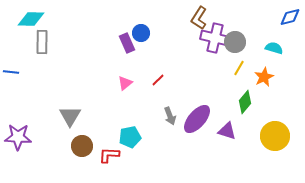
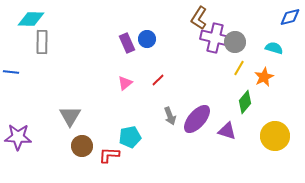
blue circle: moved 6 px right, 6 px down
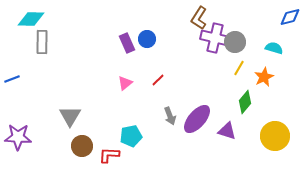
blue line: moved 1 px right, 7 px down; rotated 28 degrees counterclockwise
cyan pentagon: moved 1 px right, 1 px up
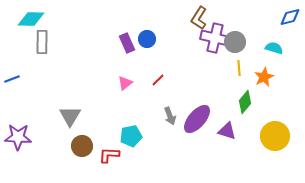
yellow line: rotated 35 degrees counterclockwise
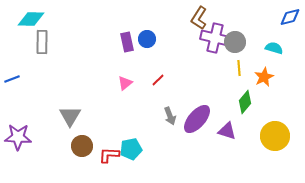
purple rectangle: moved 1 px up; rotated 12 degrees clockwise
cyan pentagon: moved 13 px down
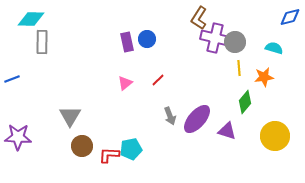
orange star: rotated 18 degrees clockwise
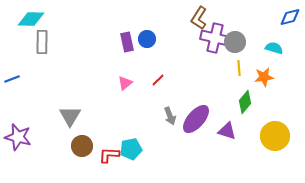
purple ellipse: moved 1 px left
purple star: rotated 12 degrees clockwise
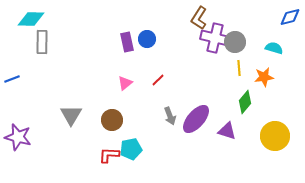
gray triangle: moved 1 px right, 1 px up
brown circle: moved 30 px right, 26 px up
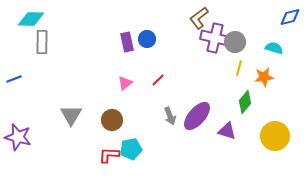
brown L-shape: rotated 20 degrees clockwise
yellow line: rotated 21 degrees clockwise
blue line: moved 2 px right
purple ellipse: moved 1 px right, 3 px up
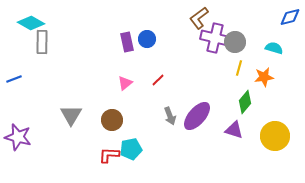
cyan diamond: moved 4 px down; rotated 28 degrees clockwise
purple triangle: moved 7 px right, 1 px up
